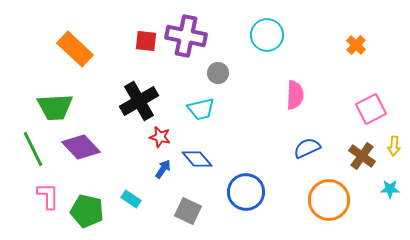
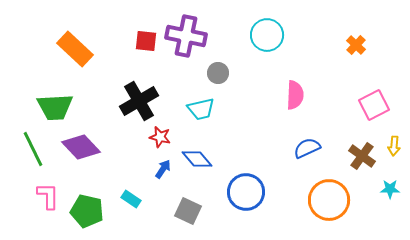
pink square: moved 3 px right, 4 px up
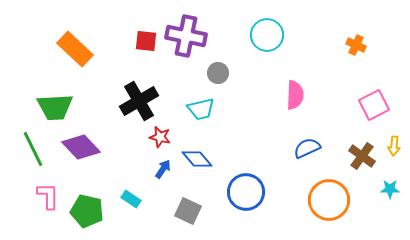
orange cross: rotated 18 degrees counterclockwise
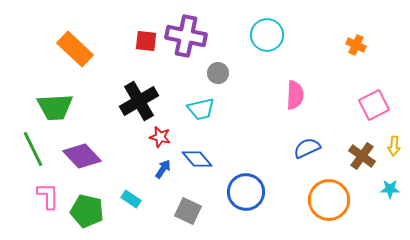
purple diamond: moved 1 px right, 9 px down
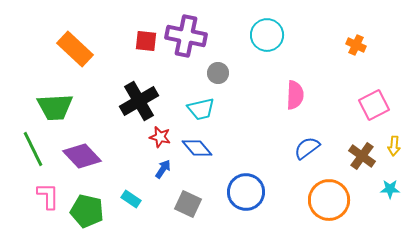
blue semicircle: rotated 12 degrees counterclockwise
blue diamond: moved 11 px up
gray square: moved 7 px up
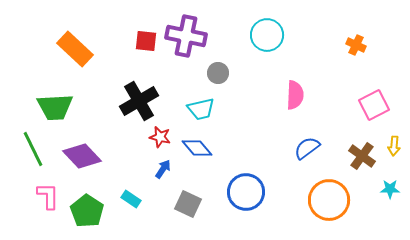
green pentagon: rotated 20 degrees clockwise
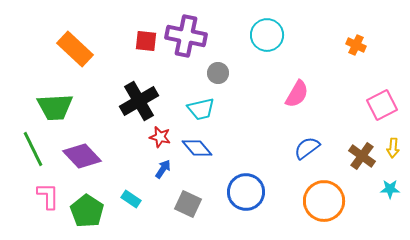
pink semicircle: moved 2 px right, 1 px up; rotated 28 degrees clockwise
pink square: moved 8 px right
yellow arrow: moved 1 px left, 2 px down
orange circle: moved 5 px left, 1 px down
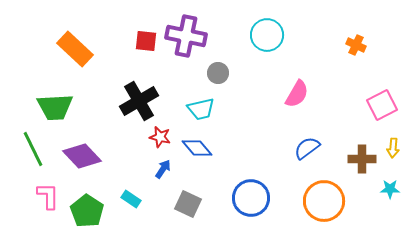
brown cross: moved 3 px down; rotated 36 degrees counterclockwise
blue circle: moved 5 px right, 6 px down
